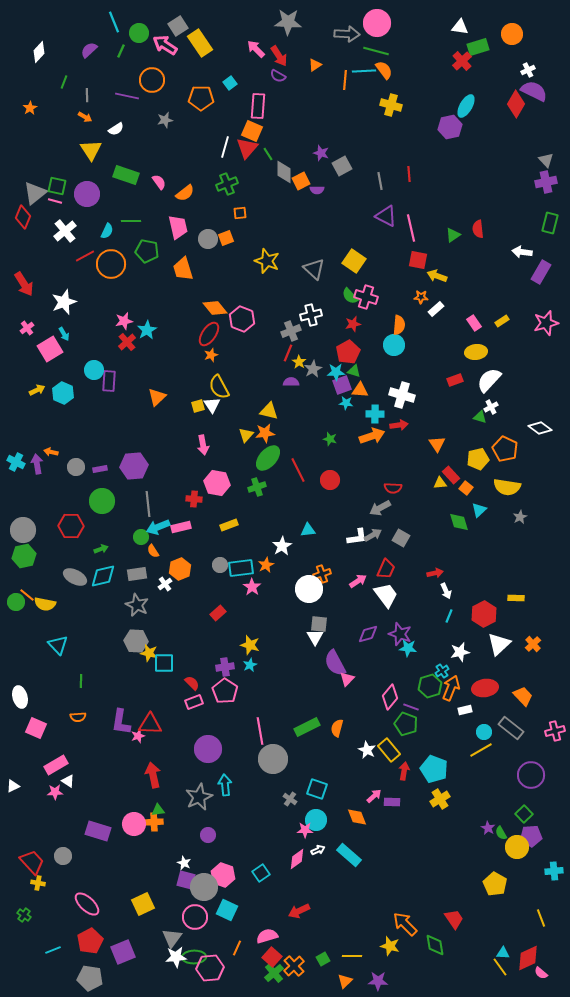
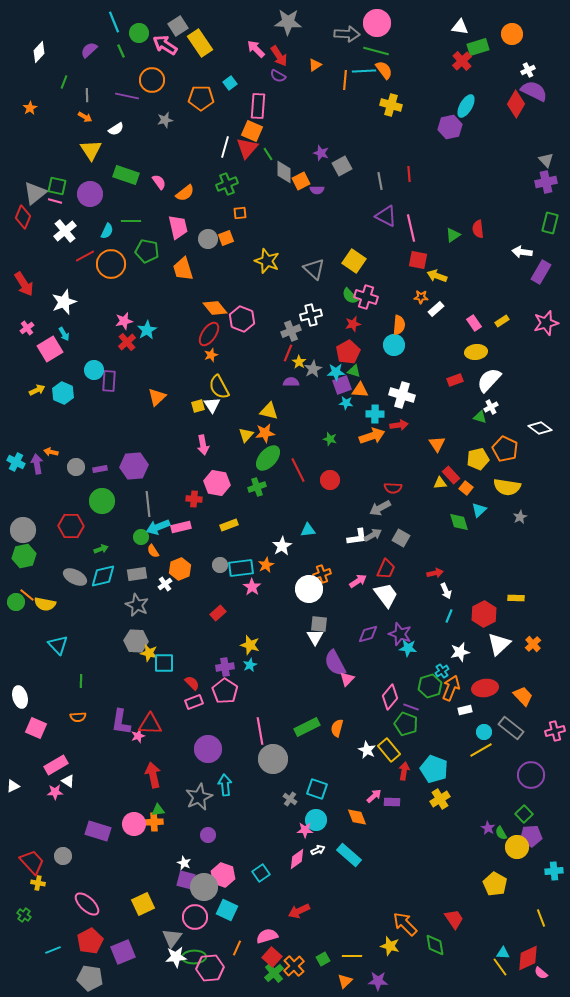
green line at (121, 51): rotated 48 degrees counterclockwise
purple circle at (87, 194): moved 3 px right
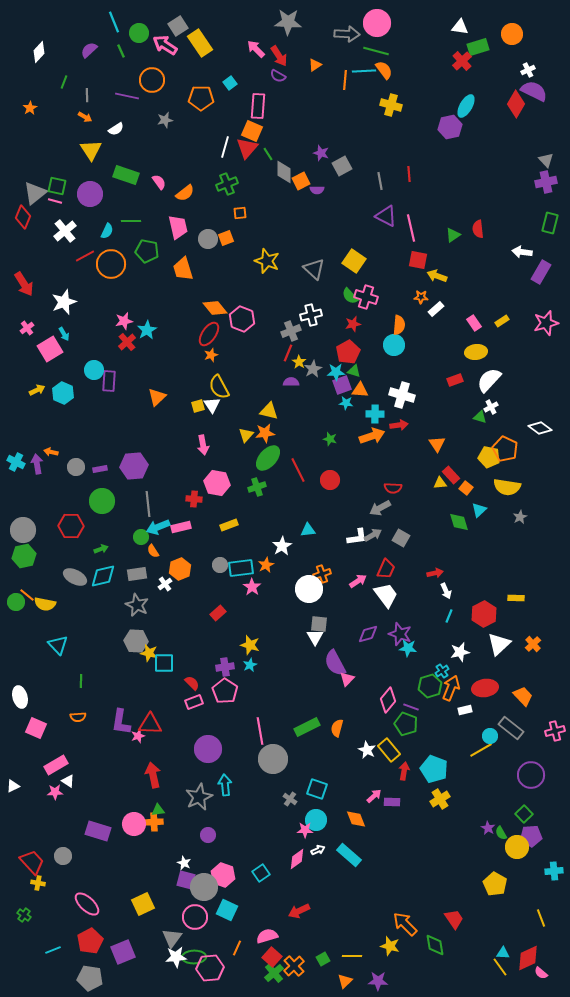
yellow pentagon at (478, 459): moved 11 px right, 2 px up; rotated 25 degrees clockwise
pink diamond at (390, 697): moved 2 px left, 3 px down
cyan circle at (484, 732): moved 6 px right, 4 px down
orange diamond at (357, 817): moved 1 px left, 2 px down
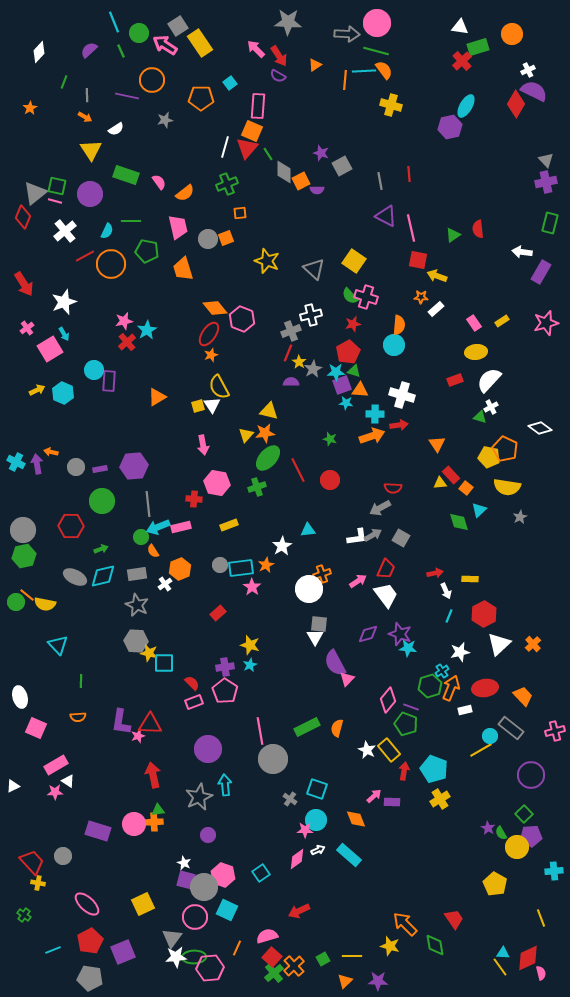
orange triangle at (157, 397): rotated 12 degrees clockwise
yellow rectangle at (516, 598): moved 46 px left, 19 px up
pink semicircle at (541, 973): rotated 144 degrees counterclockwise
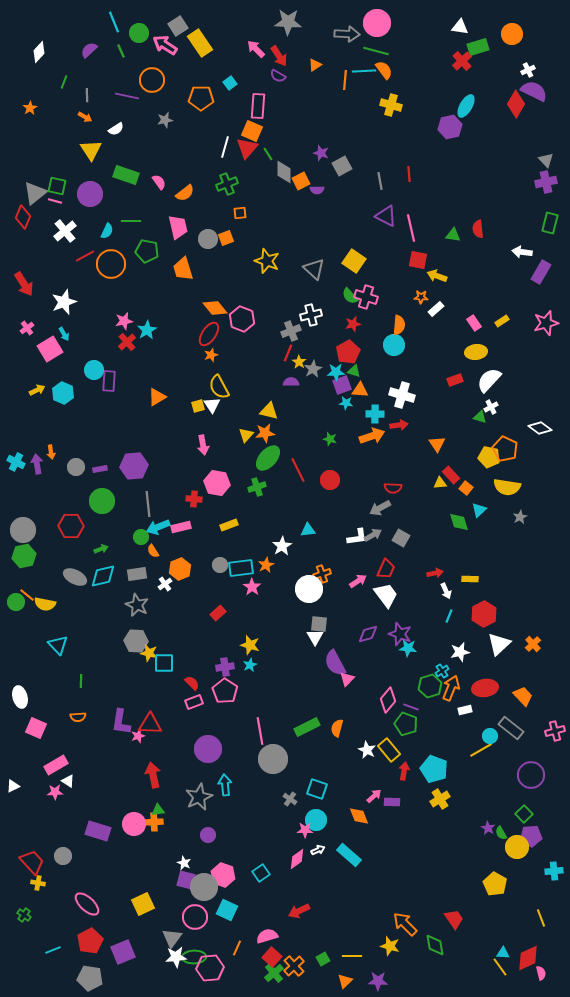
green triangle at (453, 235): rotated 42 degrees clockwise
orange arrow at (51, 452): rotated 112 degrees counterclockwise
orange diamond at (356, 819): moved 3 px right, 3 px up
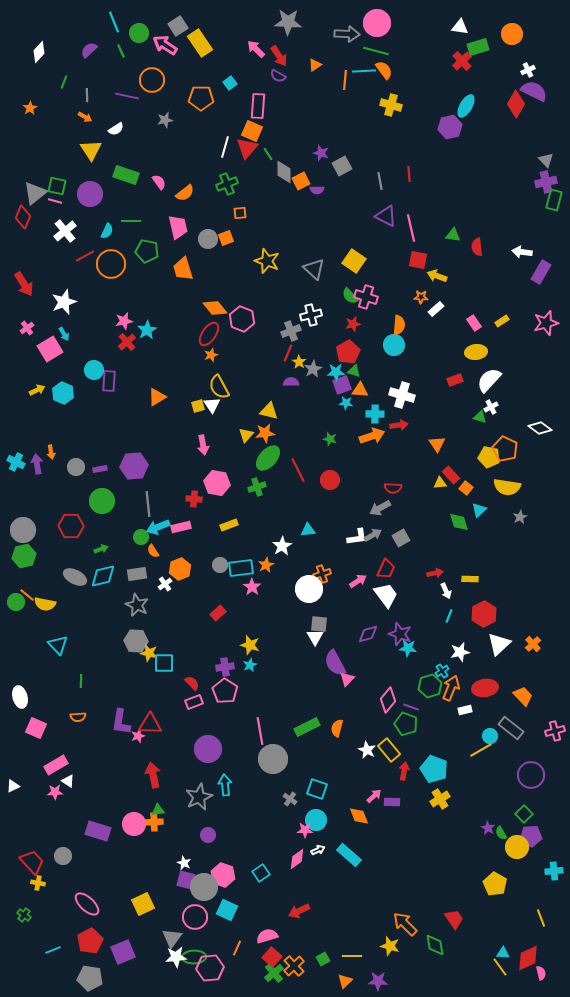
green rectangle at (550, 223): moved 4 px right, 23 px up
red semicircle at (478, 229): moved 1 px left, 18 px down
gray square at (401, 538): rotated 30 degrees clockwise
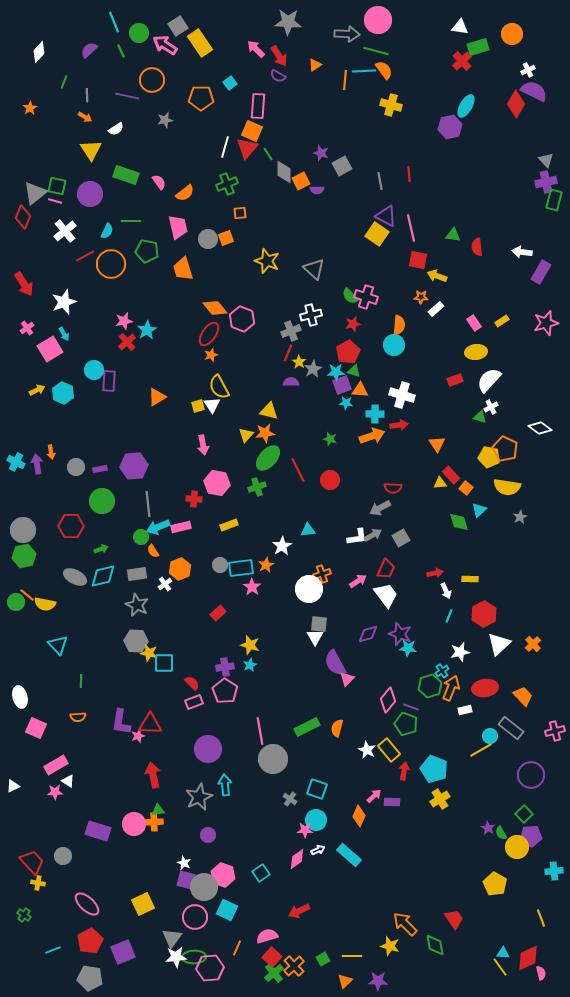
pink circle at (377, 23): moved 1 px right, 3 px up
yellow square at (354, 261): moved 23 px right, 27 px up
orange diamond at (359, 816): rotated 45 degrees clockwise
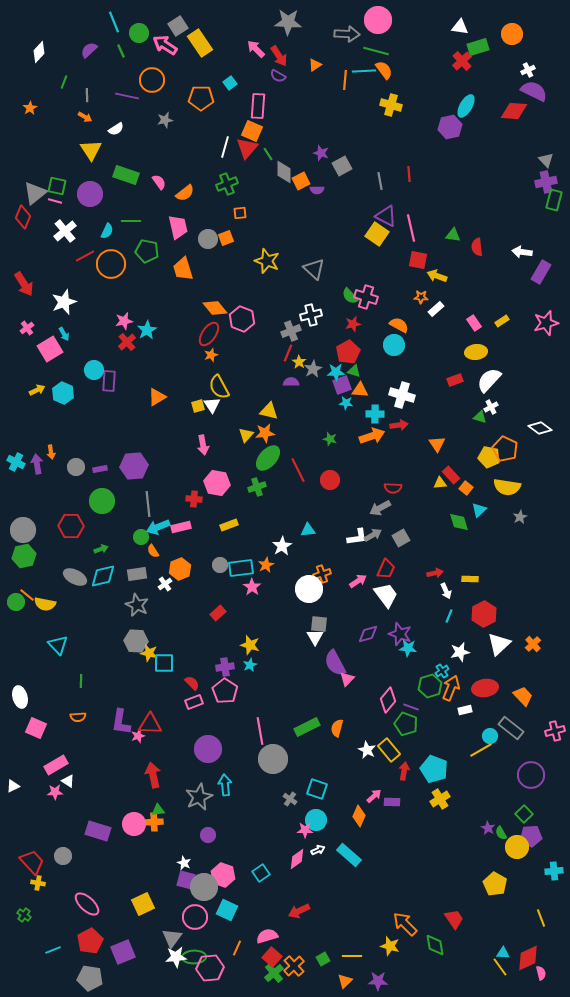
red diamond at (516, 104): moved 2 px left, 7 px down; rotated 64 degrees clockwise
orange semicircle at (399, 325): rotated 66 degrees counterclockwise
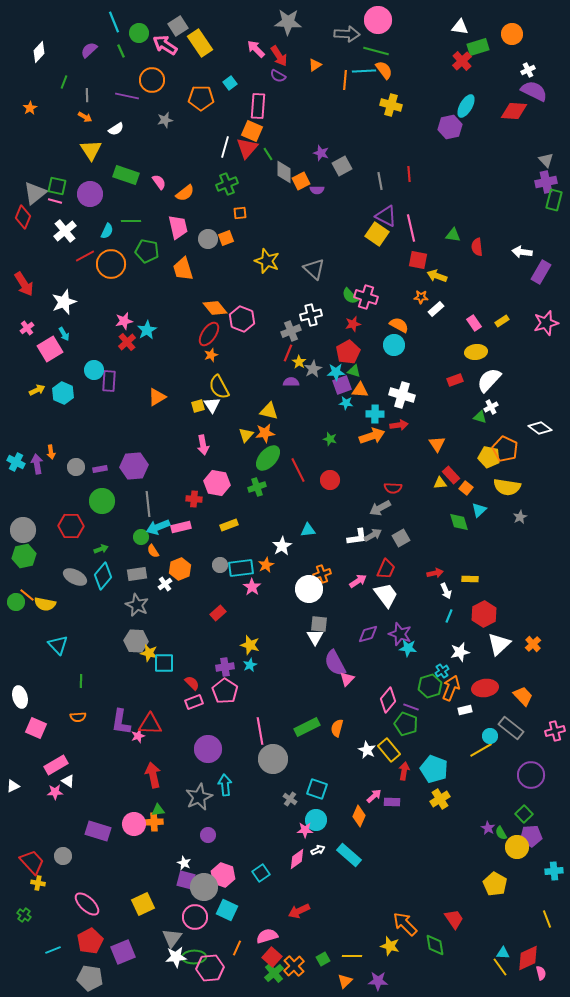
cyan diamond at (103, 576): rotated 36 degrees counterclockwise
yellow line at (541, 918): moved 6 px right, 1 px down
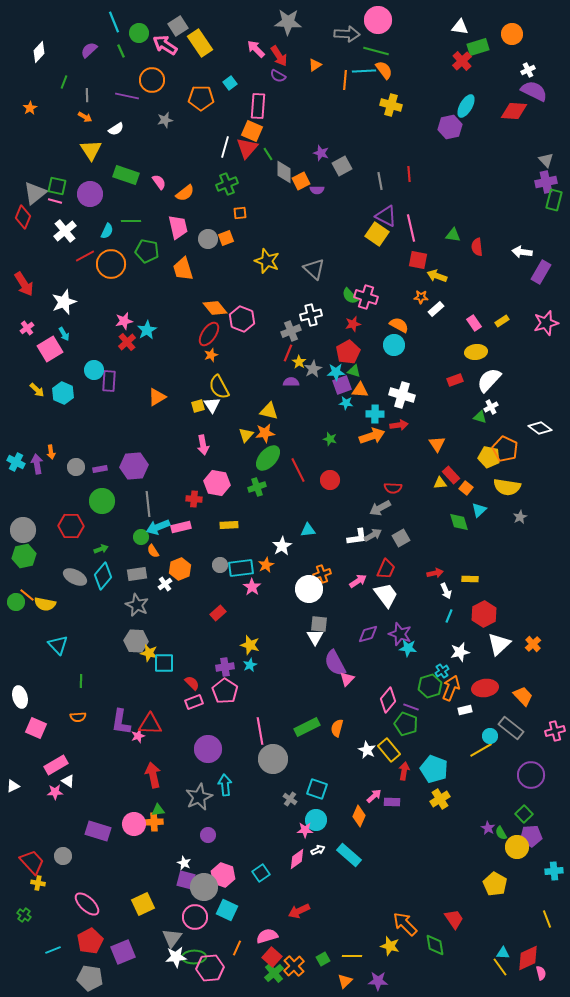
yellow arrow at (37, 390): rotated 70 degrees clockwise
yellow rectangle at (229, 525): rotated 18 degrees clockwise
